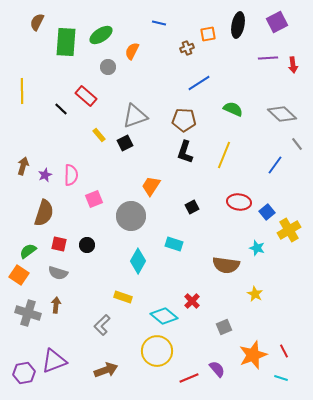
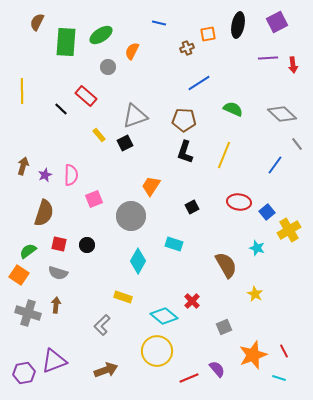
brown semicircle at (226, 265): rotated 128 degrees counterclockwise
cyan line at (281, 378): moved 2 px left
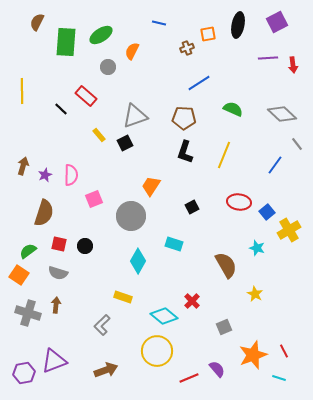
brown pentagon at (184, 120): moved 2 px up
black circle at (87, 245): moved 2 px left, 1 px down
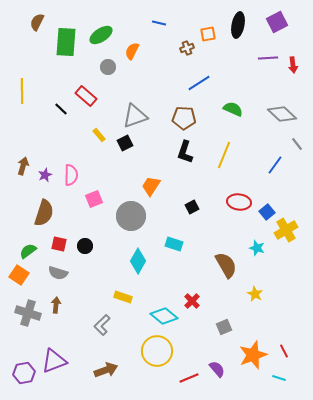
yellow cross at (289, 230): moved 3 px left
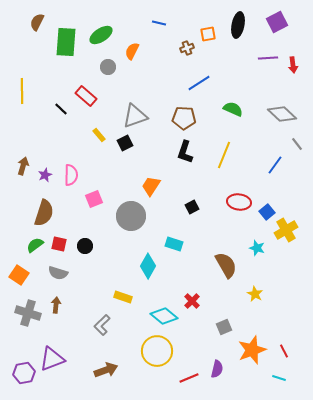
green semicircle at (28, 251): moved 7 px right, 6 px up
cyan diamond at (138, 261): moved 10 px right, 5 px down
orange star at (253, 355): moved 1 px left, 5 px up
purple triangle at (54, 361): moved 2 px left, 2 px up
purple semicircle at (217, 369): rotated 54 degrees clockwise
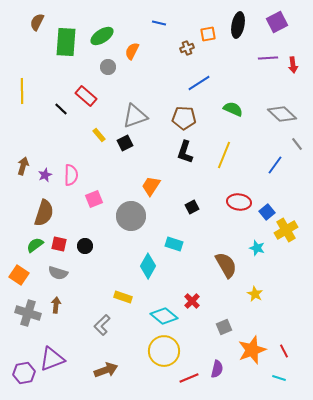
green ellipse at (101, 35): moved 1 px right, 1 px down
yellow circle at (157, 351): moved 7 px right
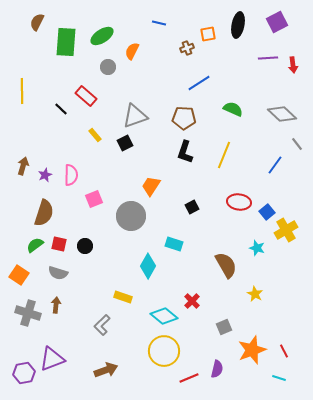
yellow rectangle at (99, 135): moved 4 px left
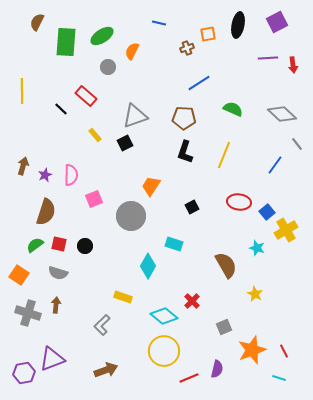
brown semicircle at (44, 213): moved 2 px right, 1 px up
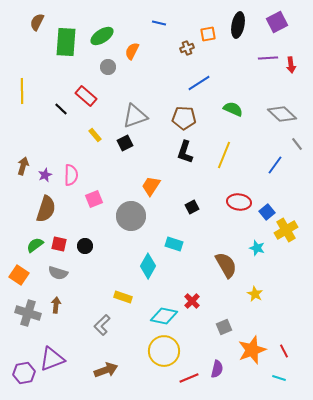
red arrow at (293, 65): moved 2 px left
brown semicircle at (46, 212): moved 3 px up
cyan diamond at (164, 316): rotated 28 degrees counterclockwise
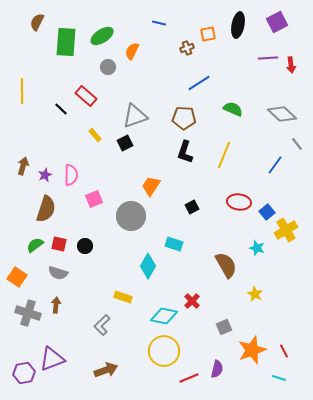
orange square at (19, 275): moved 2 px left, 2 px down
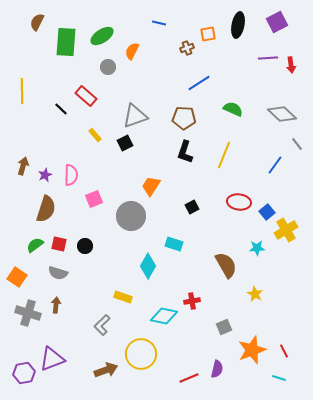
cyan star at (257, 248): rotated 21 degrees counterclockwise
red cross at (192, 301): rotated 35 degrees clockwise
yellow circle at (164, 351): moved 23 px left, 3 px down
